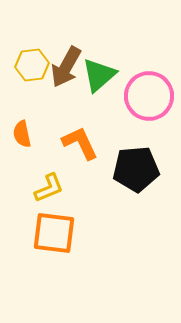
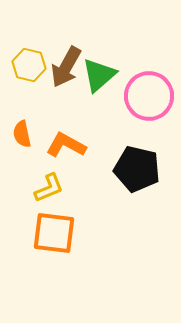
yellow hexagon: moved 3 px left; rotated 20 degrees clockwise
orange L-shape: moved 14 px left, 2 px down; rotated 36 degrees counterclockwise
black pentagon: moved 1 px right; rotated 18 degrees clockwise
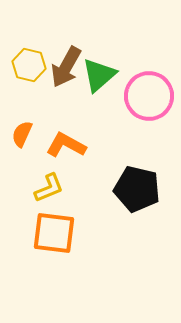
orange semicircle: rotated 36 degrees clockwise
black pentagon: moved 20 px down
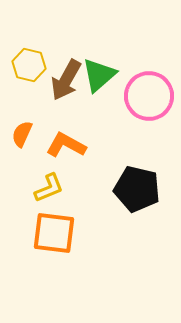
brown arrow: moved 13 px down
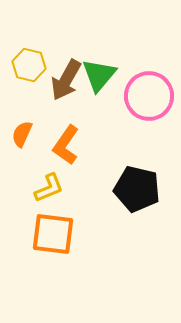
green triangle: rotated 9 degrees counterclockwise
orange L-shape: rotated 84 degrees counterclockwise
orange square: moved 1 px left, 1 px down
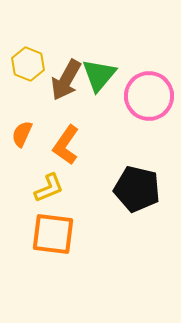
yellow hexagon: moved 1 px left, 1 px up; rotated 8 degrees clockwise
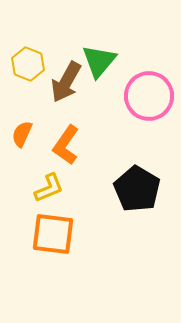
green triangle: moved 14 px up
brown arrow: moved 2 px down
black pentagon: rotated 18 degrees clockwise
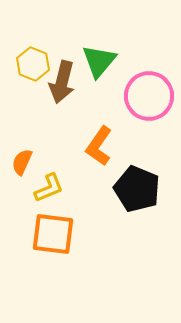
yellow hexagon: moved 5 px right
brown arrow: moved 4 px left; rotated 15 degrees counterclockwise
orange semicircle: moved 28 px down
orange L-shape: moved 33 px right, 1 px down
black pentagon: rotated 9 degrees counterclockwise
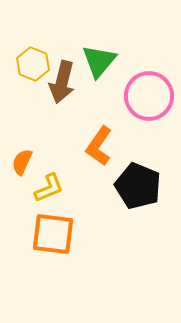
black pentagon: moved 1 px right, 3 px up
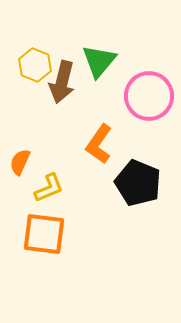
yellow hexagon: moved 2 px right, 1 px down
orange L-shape: moved 2 px up
orange semicircle: moved 2 px left
black pentagon: moved 3 px up
orange square: moved 9 px left
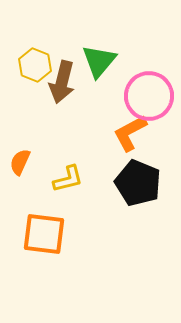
orange L-shape: moved 31 px right, 11 px up; rotated 27 degrees clockwise
yellow L-shape: moved 19 px right, 9 px up; rotated 8 degrees clockwise
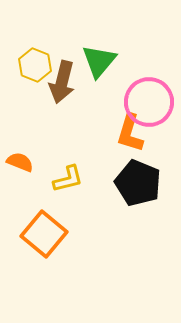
pink circle: moved 6 px down
orange L-shape: rotated 45 degrees counterclockwise
orange semicircle: rotated 88 degrees clockwise
orange square: rotated 33 degrees clockwise
